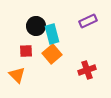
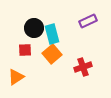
black circle: moved 2 px left, 2 px down
red square: moved 1 px left, 1 px up
red cross: moved 4 px left, 3 px up
orange triangle: moved 1 px left, 2 px down; rotated 42 degrees clockwise
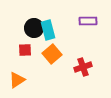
purple rectangle: rotated 24 degrees clockwise
cyan rectangle: moved 4 px left, 4 px up
orange triangle: moved 1 px right, 3 px down
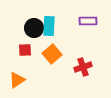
cyan rectangle: moved 1 px right, 4 px up; rotated 18 degrees clockwise
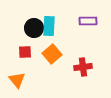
red square: moved 2 px down
red cross: rotated 12 degrees clockwise
orange triangle: rotated 36 degrees counterclockwise
